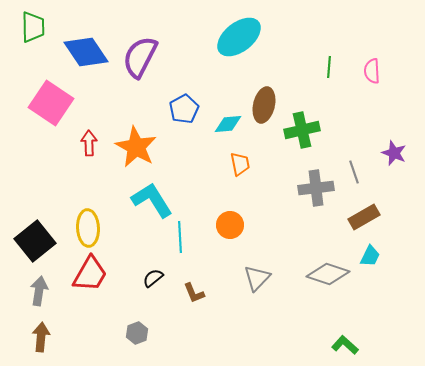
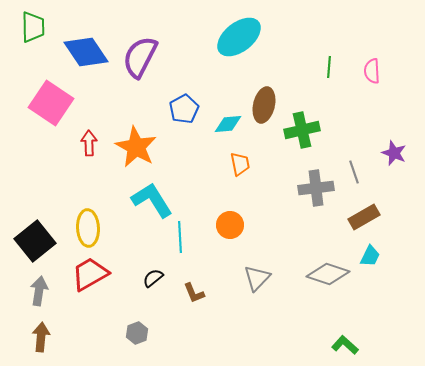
red trapezoid: rotated 150 degrees counterclockwise
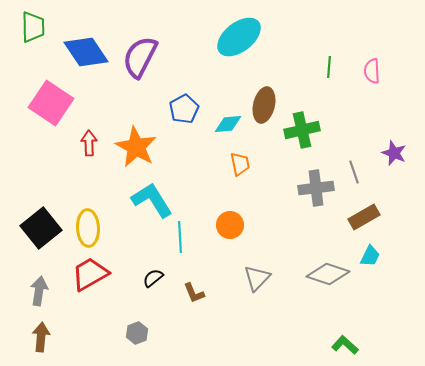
black square: moved 6 px right, 13 px up
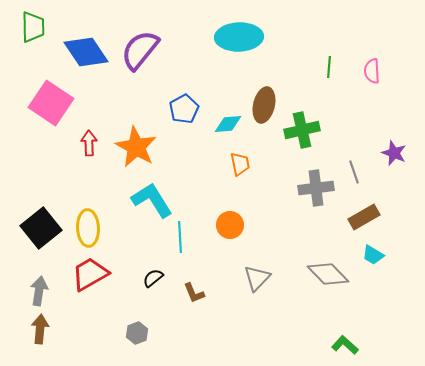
cyan ellipse: rotated 36 degrees clockwise
purple semicircle: moved 7 px up; rotated 12 degrees clockwise
cyan trapezoid: moved 3 px right, 1 px up; rotated 95 degrees clockwise
gray diamond: rotated 27 degrees clockwise
brown arrow: moved 1 px left, 8 px up
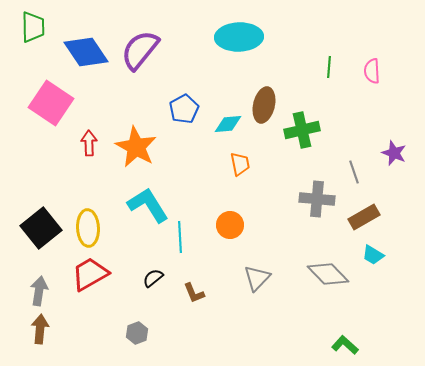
gray cross: moved 1 px right, 11 px down; rotated 12 degrees clockwise
cyan L-shape: moved 4 px left, 5 px down
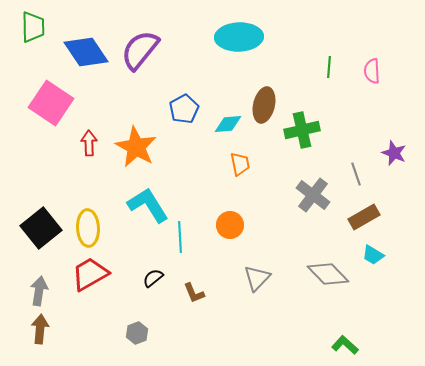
gray line: moved 2 px right, 2 px down
gray cross: moved 4 px left, 4 px up; rotated 32 degrees clockwise
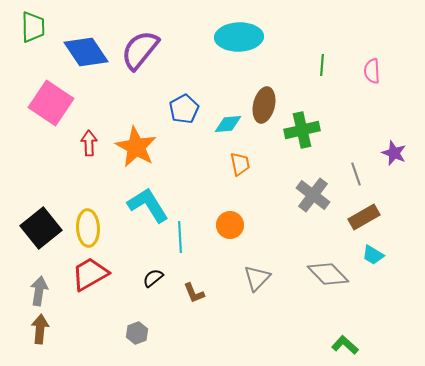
green line: moved 7 px left, 2 px up
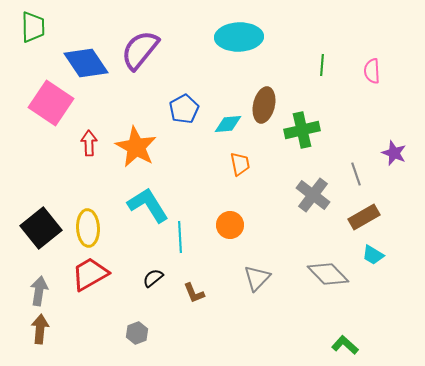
blue diamond: moved 11 px down
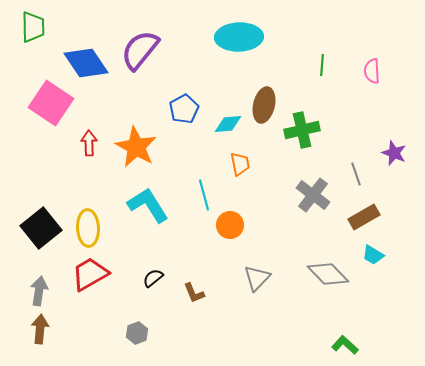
cyan line: moved 24 px right, 42 px up; rotated 12 degrees counterclockwise
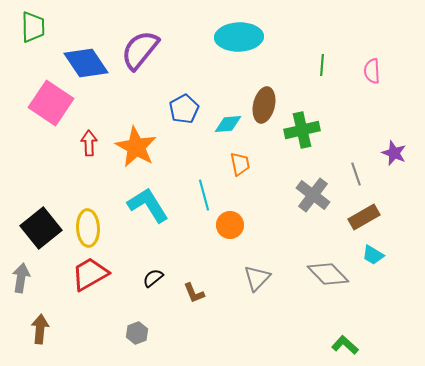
gray arrow: moved 18 px left, 13 px up
